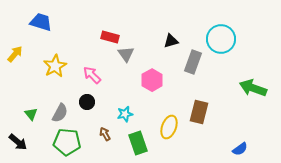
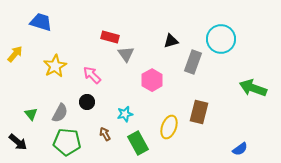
green rectangle: rotated 10 degrees counterclockwise
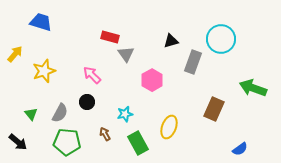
yellow star: moved 11 px left, 5 px down; rotated 10 degrees clockwise
brown rectangle: moved 15 px right, 3 px up; rotated 10 degrees clockwise
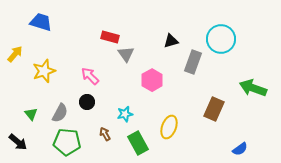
pink arrow: moved 2 px left, 1 px down
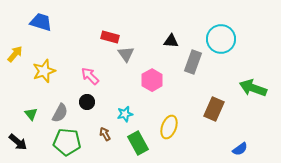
black triangle: rotated 21 degrees clockwise
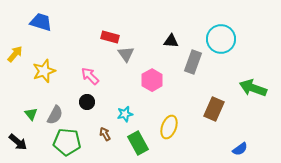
gray semicircle: moved 5 px left, 2 px down
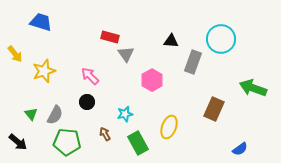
yellow arrow: rotated 102 degrees clockwise
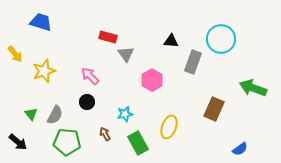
red rectangle: moved 2 px left
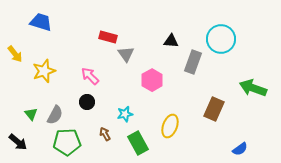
yellow ellipse: moved 1 px right, 1 px up
green pentagon: rotated 8 degrees counterclockwise
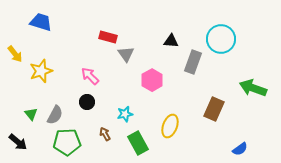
yellow star: moved 3 px left
